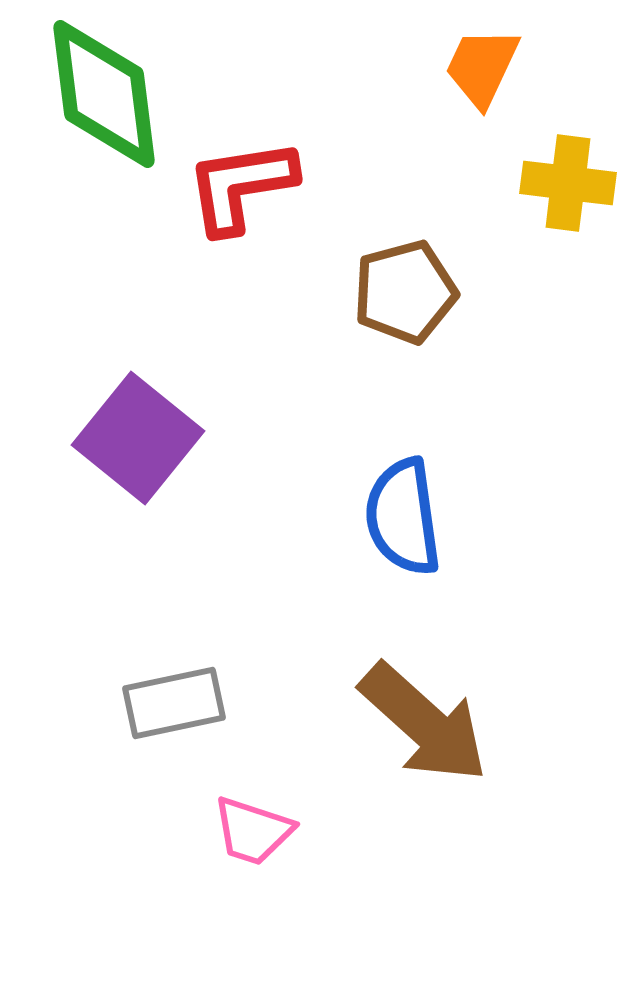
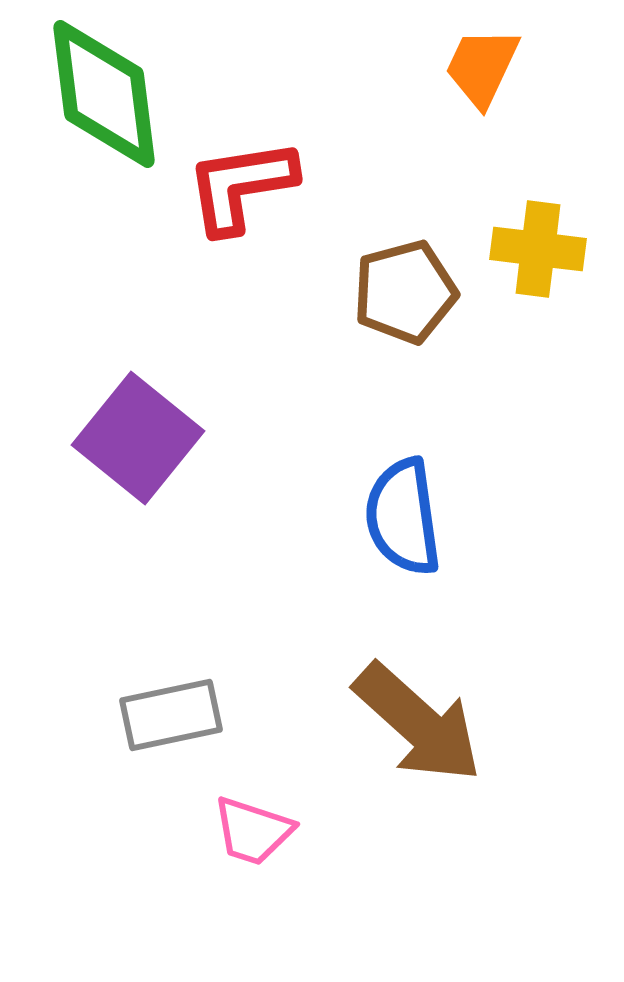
yellow cross: moved 30 px left, 66 px down
gray rectangle: moved 3 px left, 12 px down
brown arrow: moved 6 px left
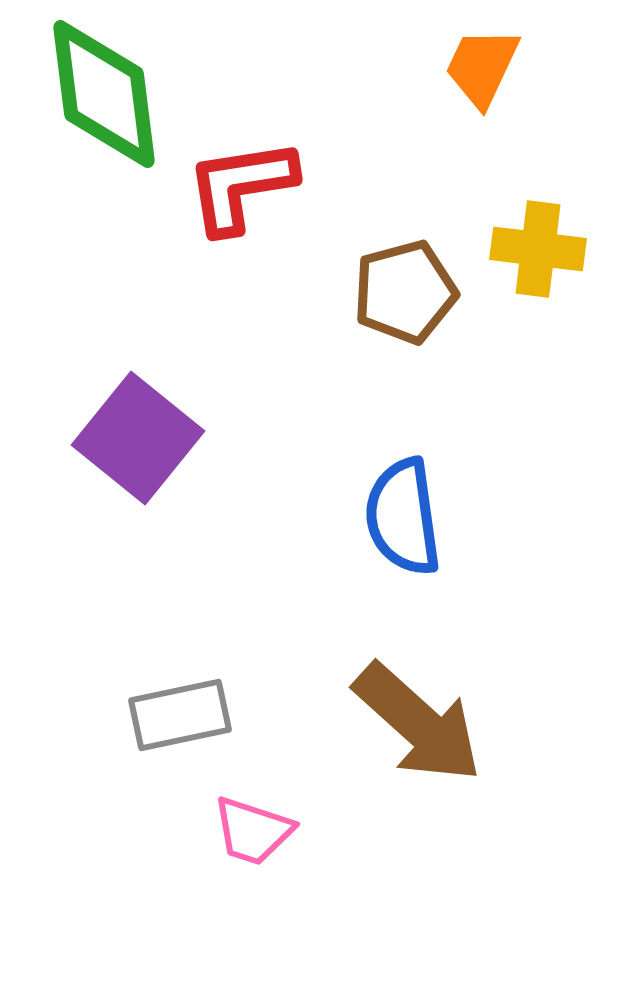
gray rectangle: moved 9 px right
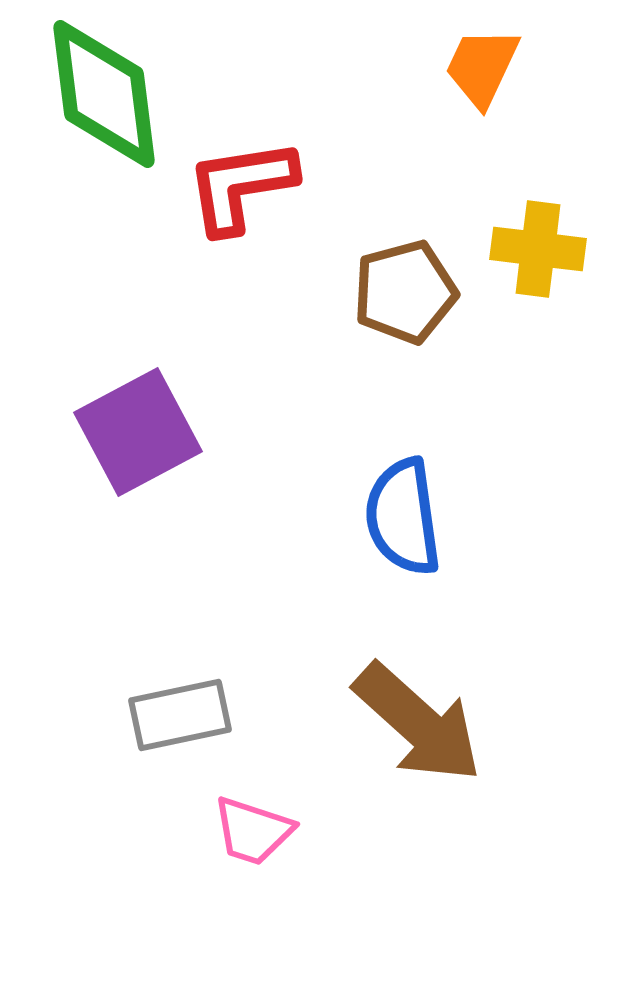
purple square: moved 6 px up; rotated 23 degrees clockwise
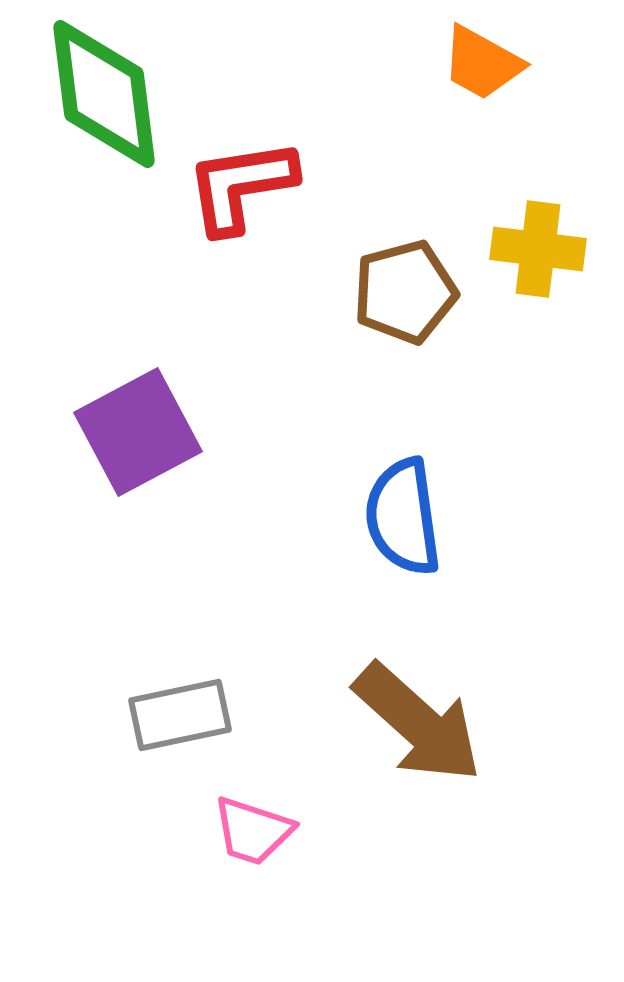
orange trapezoid: moved 4 px up; rotated 86 degrees counterclockwise
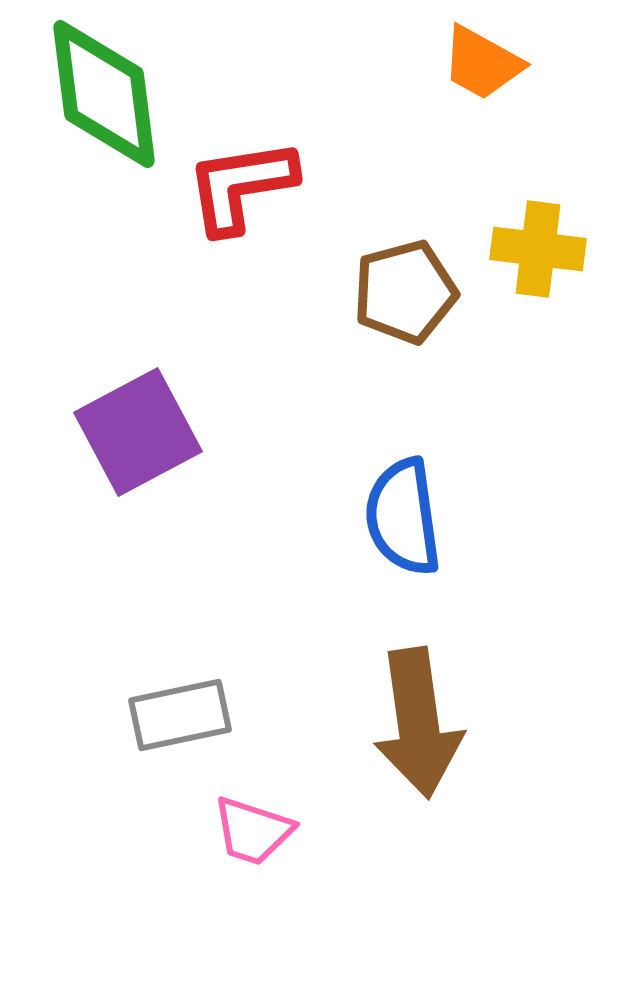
brown arrow: rotated 40 degrees clockwise
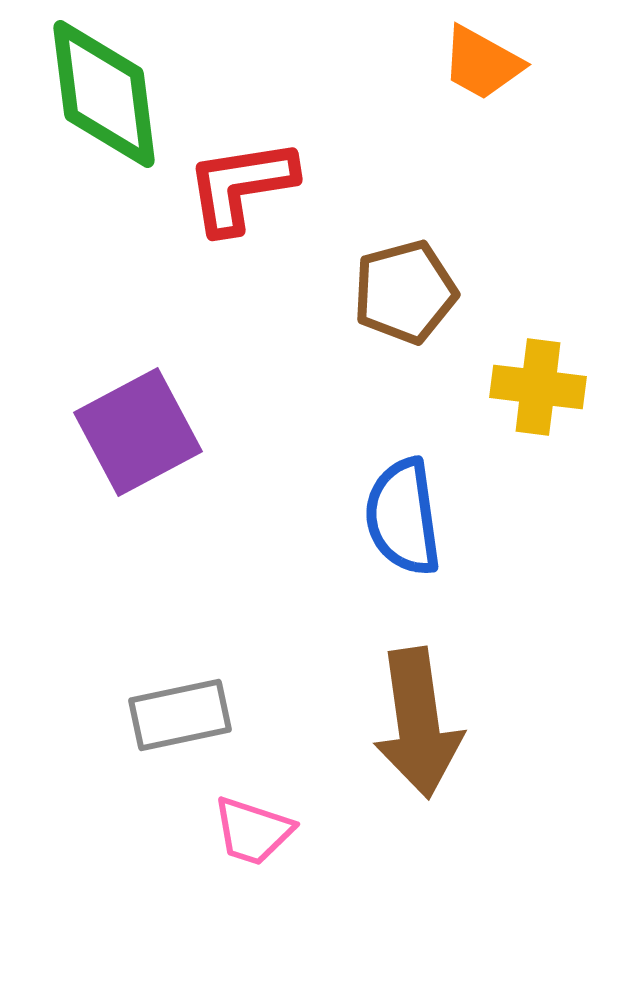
yellow cross: moved 138 px down
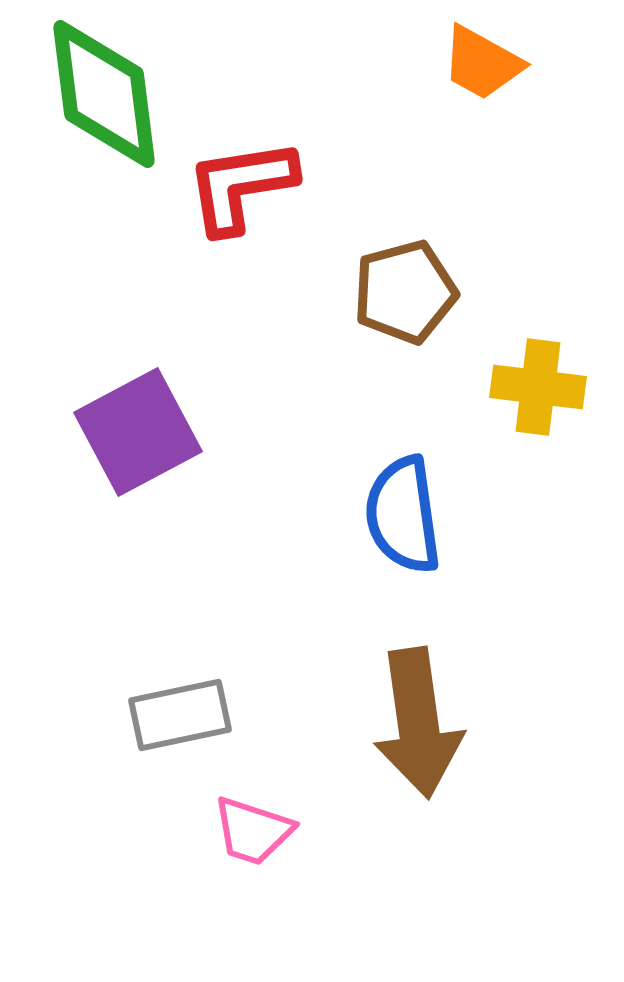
blue semicircle: moved 2 px up
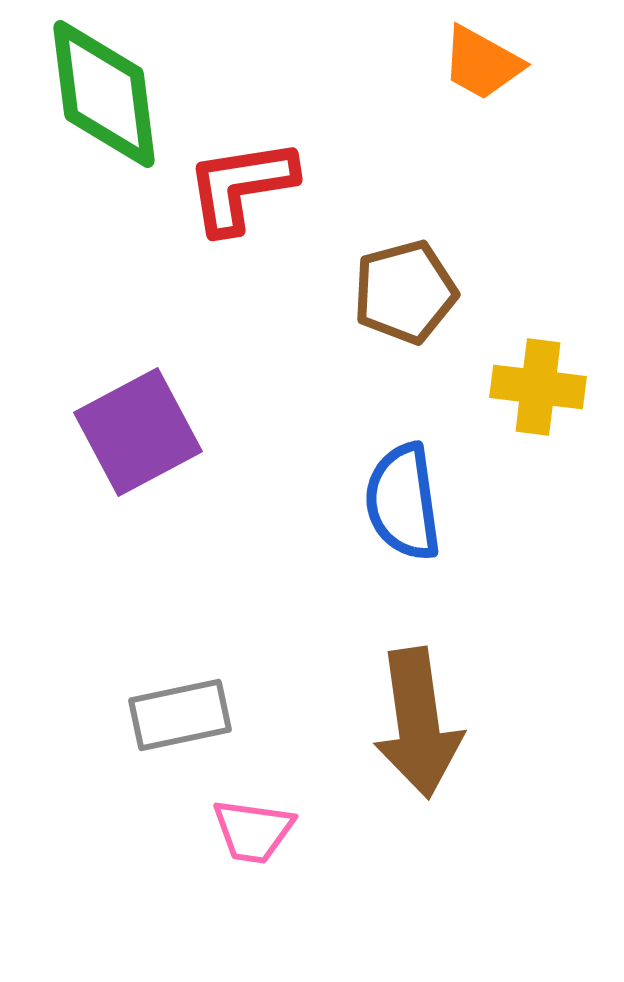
blue semicircle: moved 13 px up
pink trapezoid: rotated 10 degrees counterclockwise
